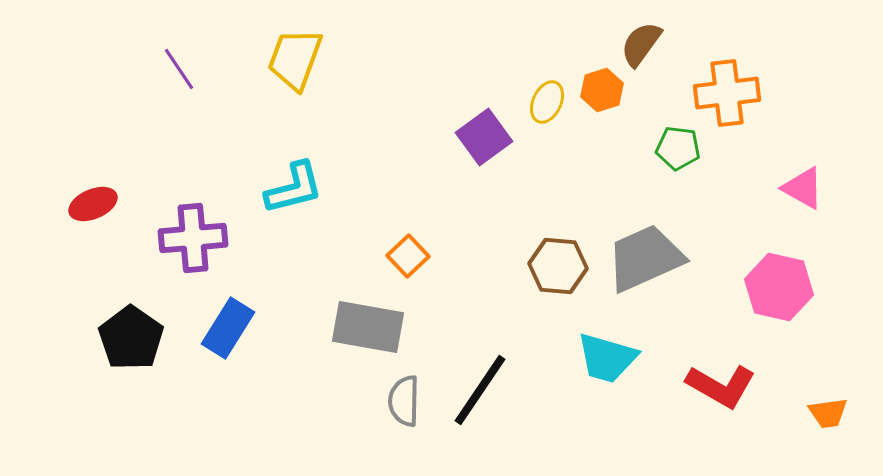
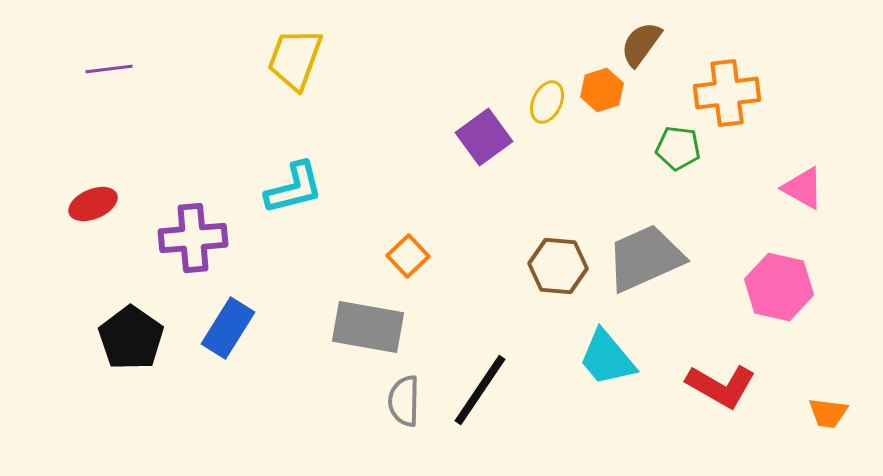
purple line: moved 70 px left; rotated 63 degrees counterclockwise
cyan trapezoid: rotated 34 degrees clockwise
orange trapezoid: rotated 15 degrees clockwise
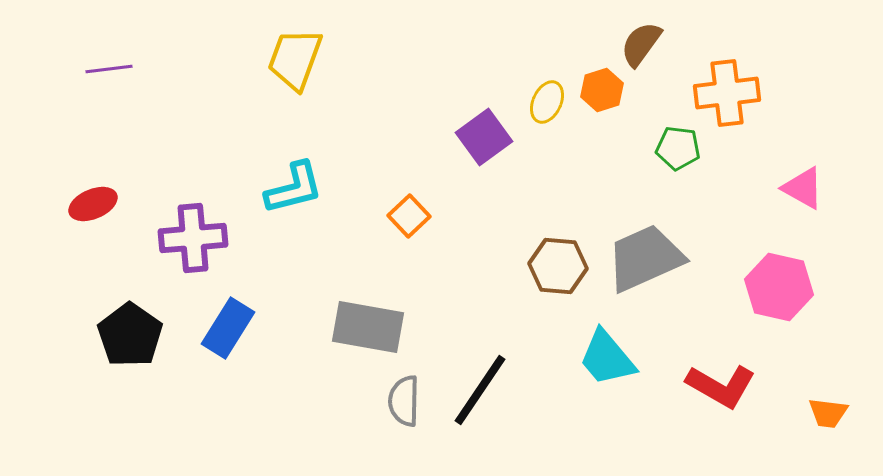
orange square: moved 1 px right, 40 px up
black pentagon: moved 1 px left, 3 px up
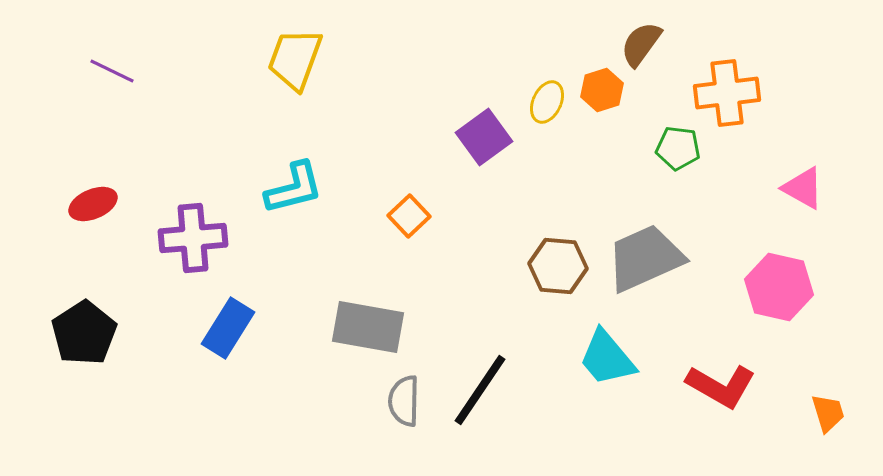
purple line: moved 3 px right, 2 px down; rotated 33 degrees clockwise
black pentagon: moved 46 px left, 2 px up; rotated 4 degrees clockwise
orange trapezoid: rotated 114 degrees counterclockwise
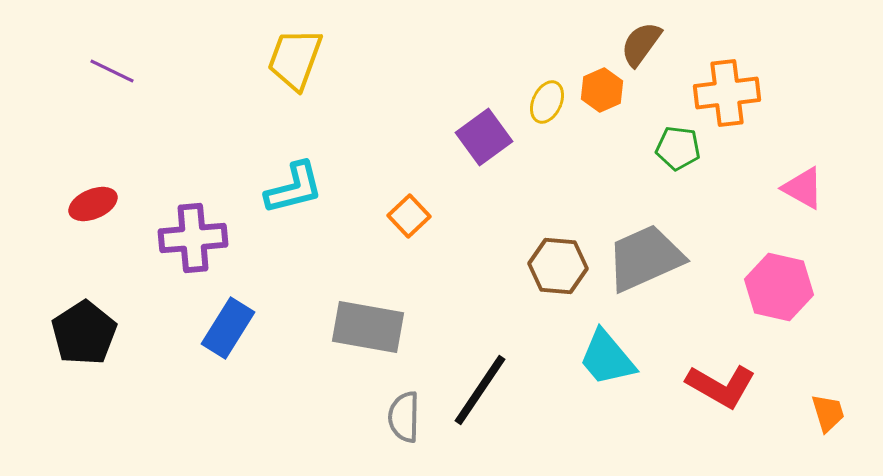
orange hexagon: rotated 6 degrees counterclockwise
gray semicircle: moved 16 px down
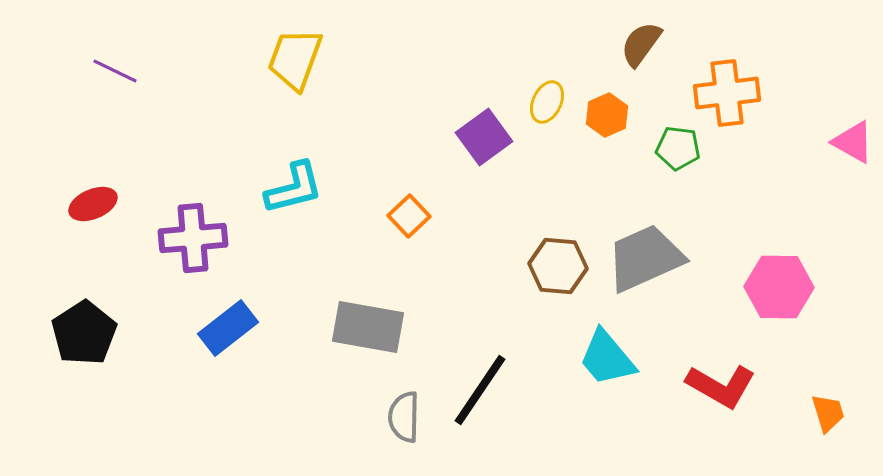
purple line: moved 3 px right
orange hexagon: moved 5 px right, 25 px down
pink triangle: moved 50 px right, 46 px up
pink hexagon: rotated 12 degrees counterclockwise
blue rectangle: rotated 20 degrees clockwise
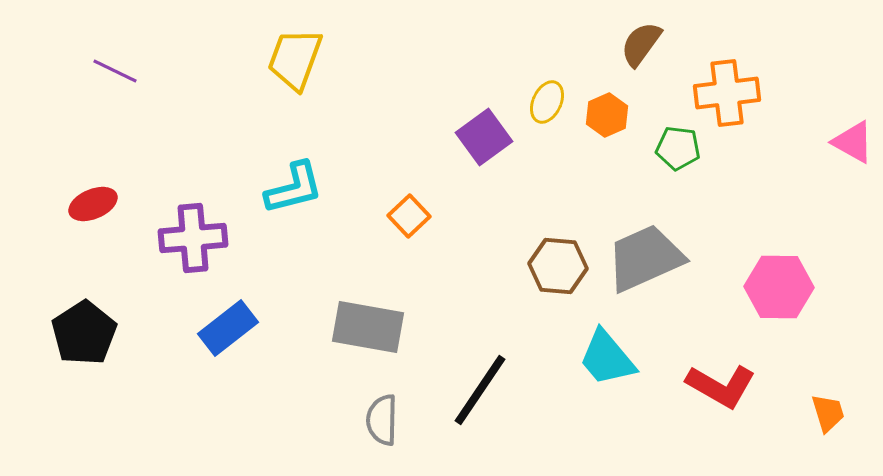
gray semicircle: moved 22 px left, 3 px down
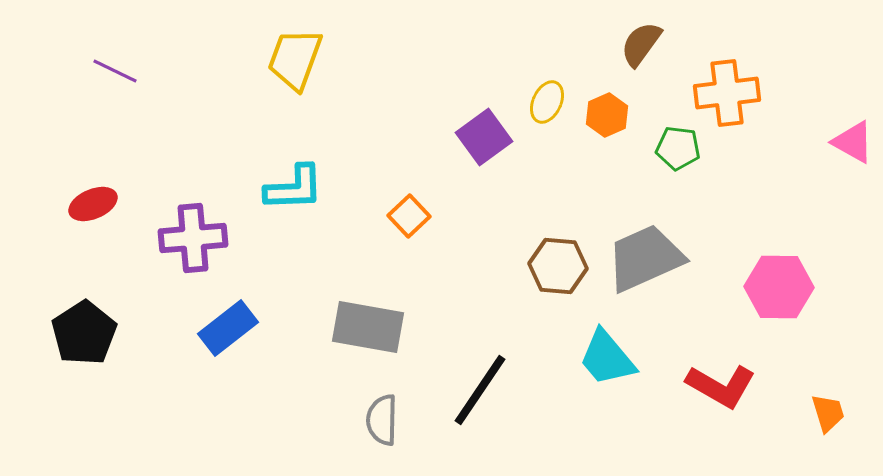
cyan L-shape: rotated 12 degrees clockwise
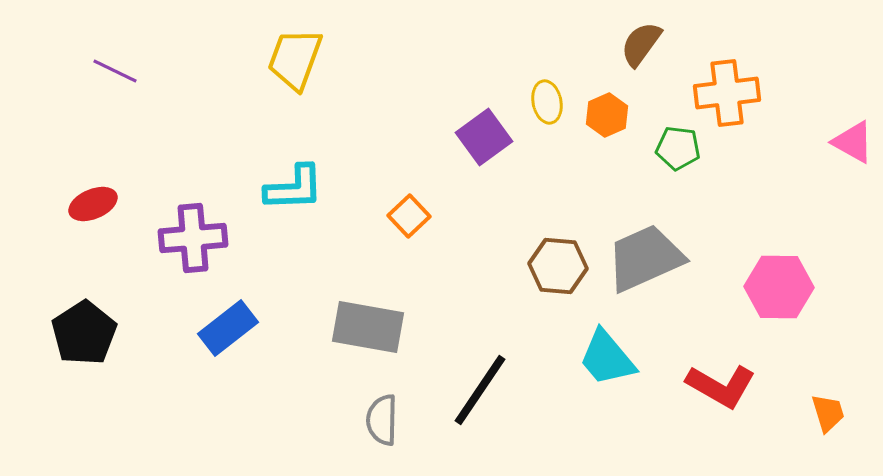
yellow ellipse: rotated 36 degrees counterclockwise
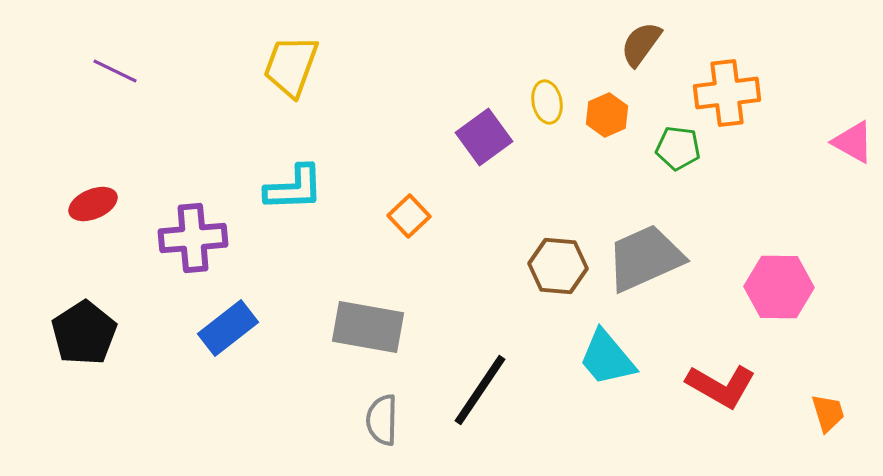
yellow trapezoid: moved 4 px left, 7 px down
